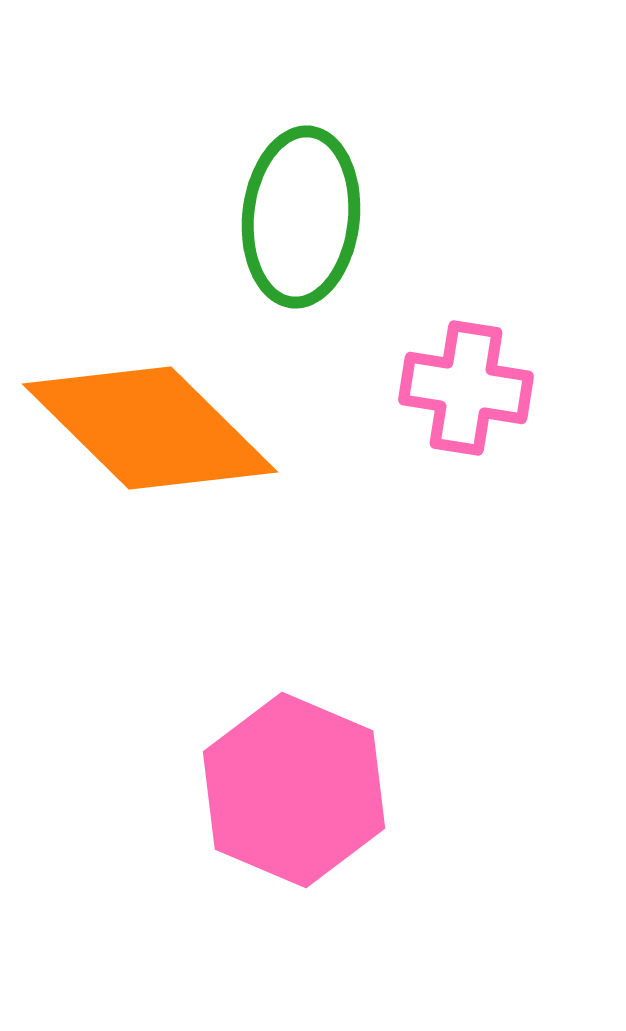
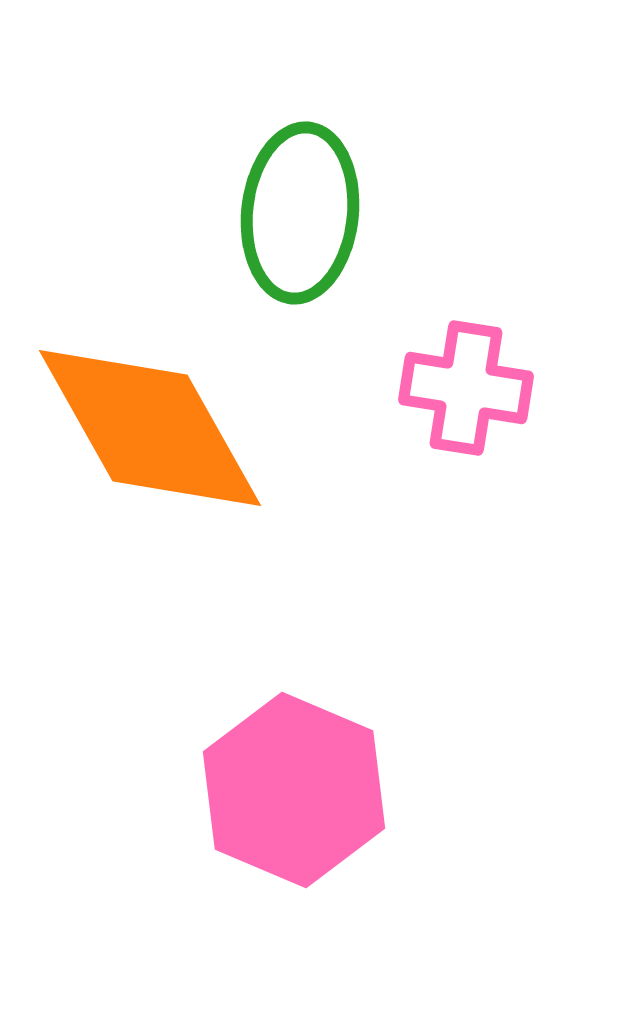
green ellipse: moved 1 px left, 4 px up
orange diamond: rotated 16 degrees clockwise
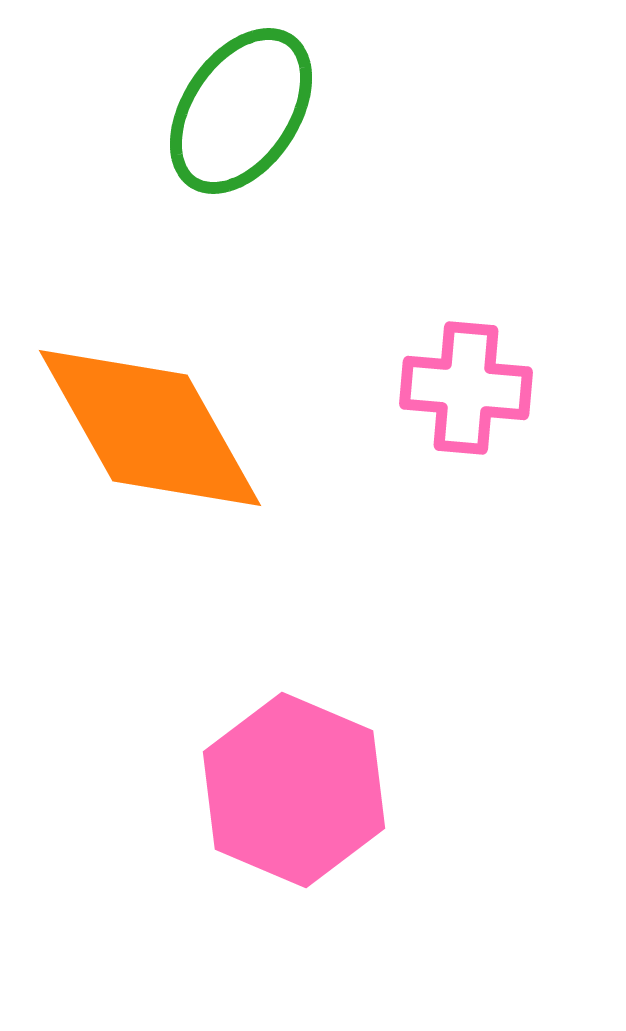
green ellipse: moved 59 px left, 102 px up; rotated 28 degrees clockwise
pink cross: rotated 4 degrees counterclockwise
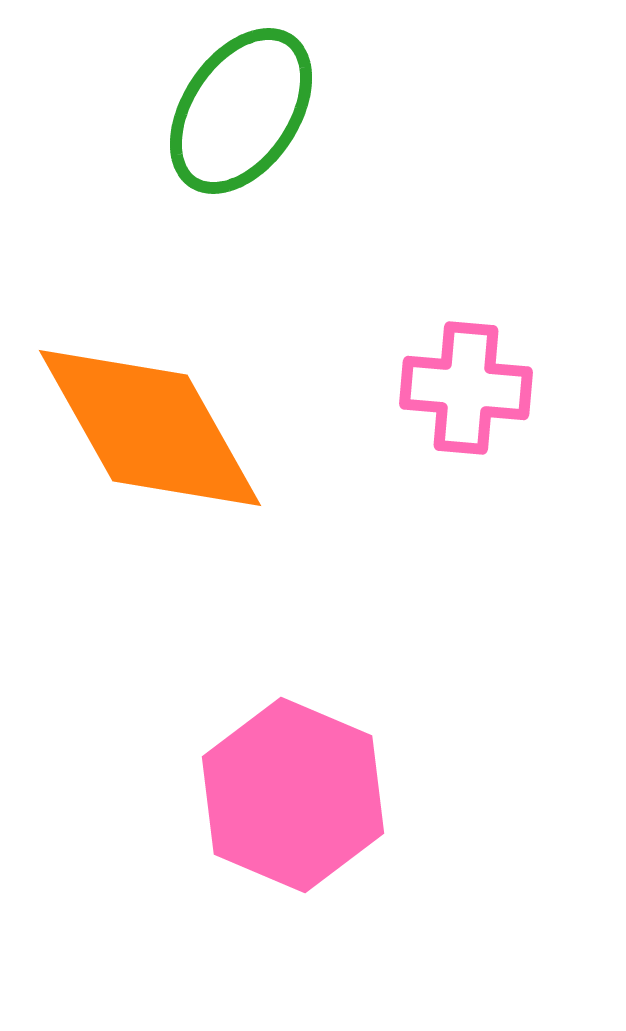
pink hexagon: moved 1 px left, 5 px down
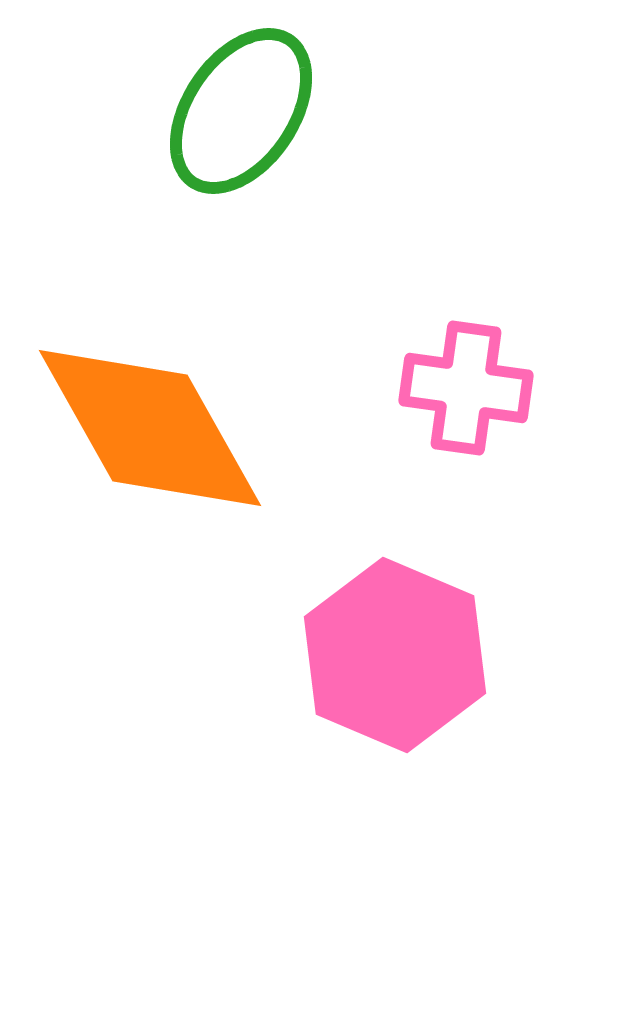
pink cross: rotated 3 degrees clockwise
pink hexagon: moved 102 px right, 140 px up
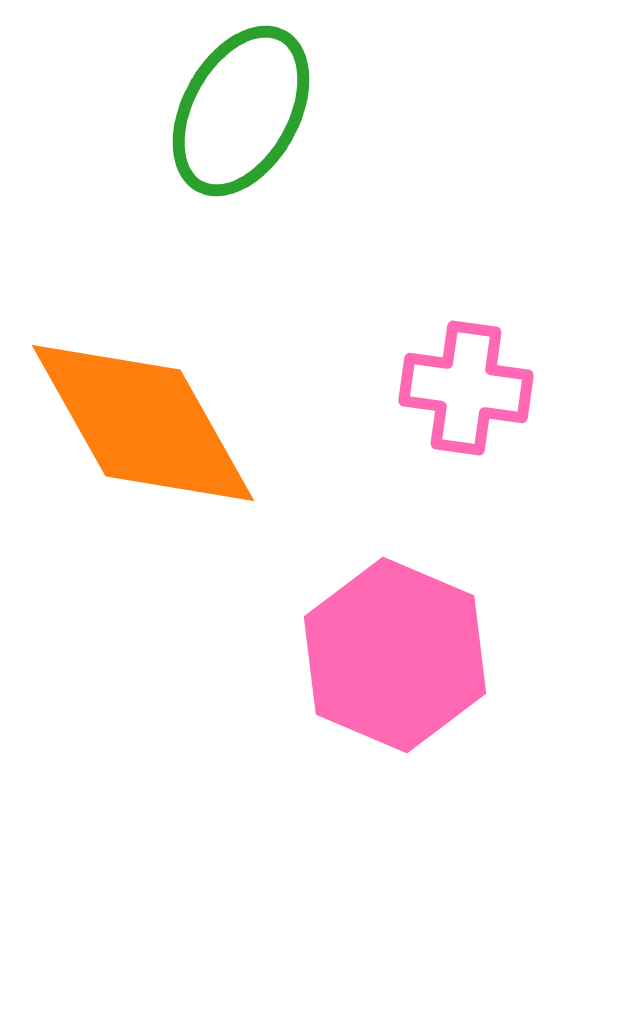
green ellipse: rotated 5 degrees counterclockwise
orange diamond: moved 7 px left, 5 px up
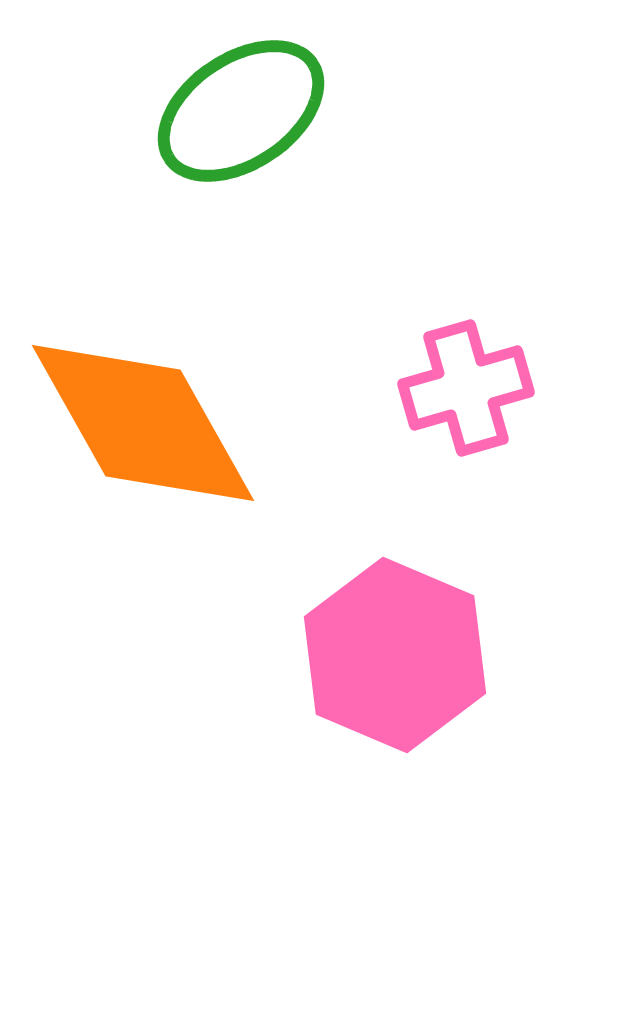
green ellipse: rotated 27 degrees clockwise
pink cross: rotated 24 degrees counterclockwise
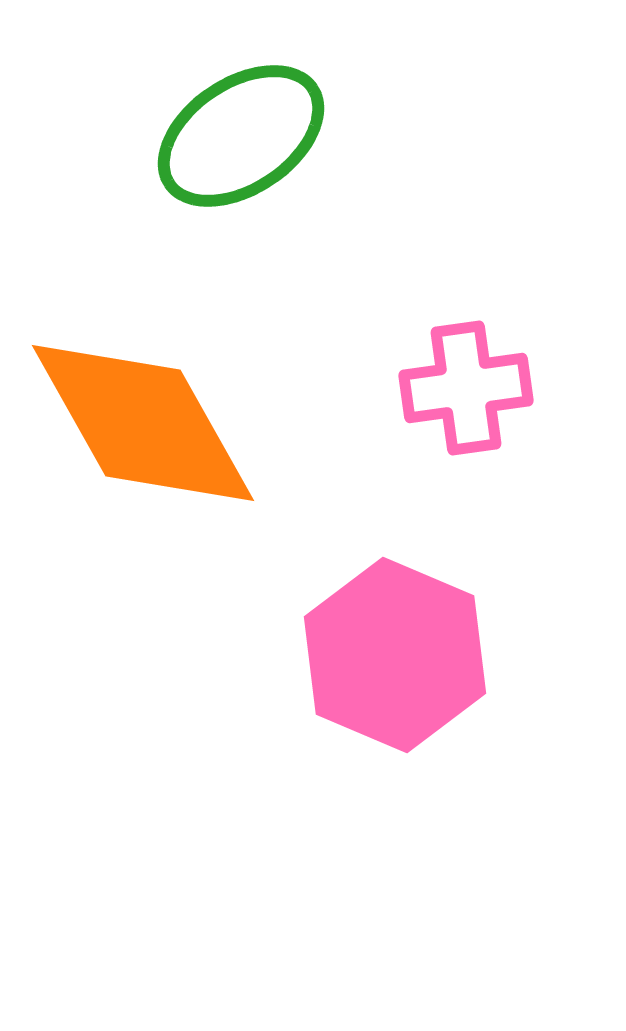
green ellipse: moved 25 px down
pink cross: rotated 8 degrees clockwise
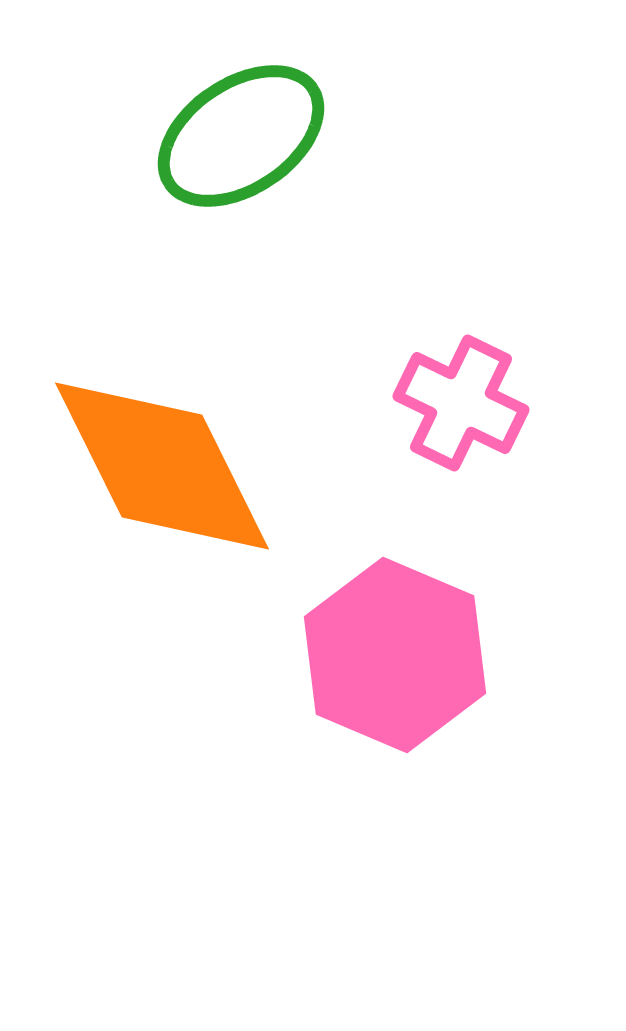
pink cross: moved 5 px left, 15 px down; rotated 34 degrees clockwise
orange diamond: moved 19 px right, 43 px down; rotated 3 degrees clockwise
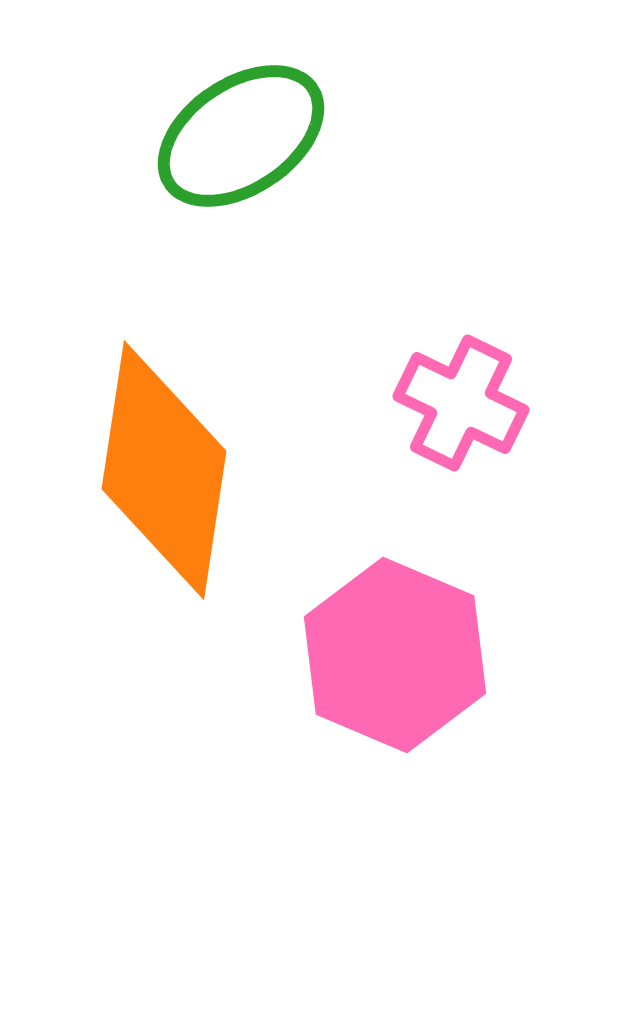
orange diamond: moved 2 px right, 4 px down; rotated 35 degrees clockwise
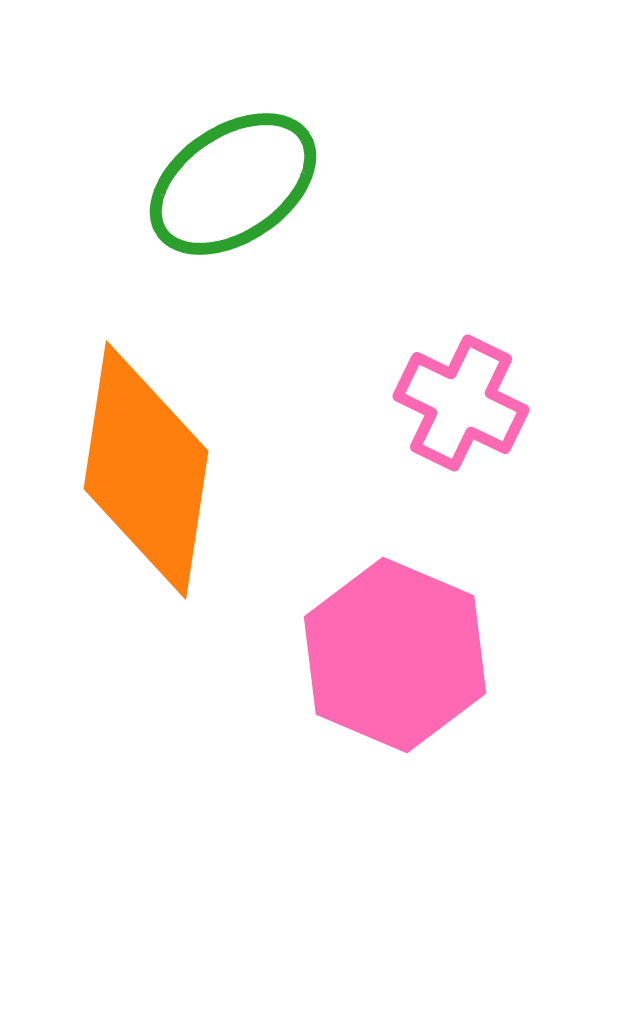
green ellipse: moved 8 px left, 48 px down
orange diamond: moved 18 px left
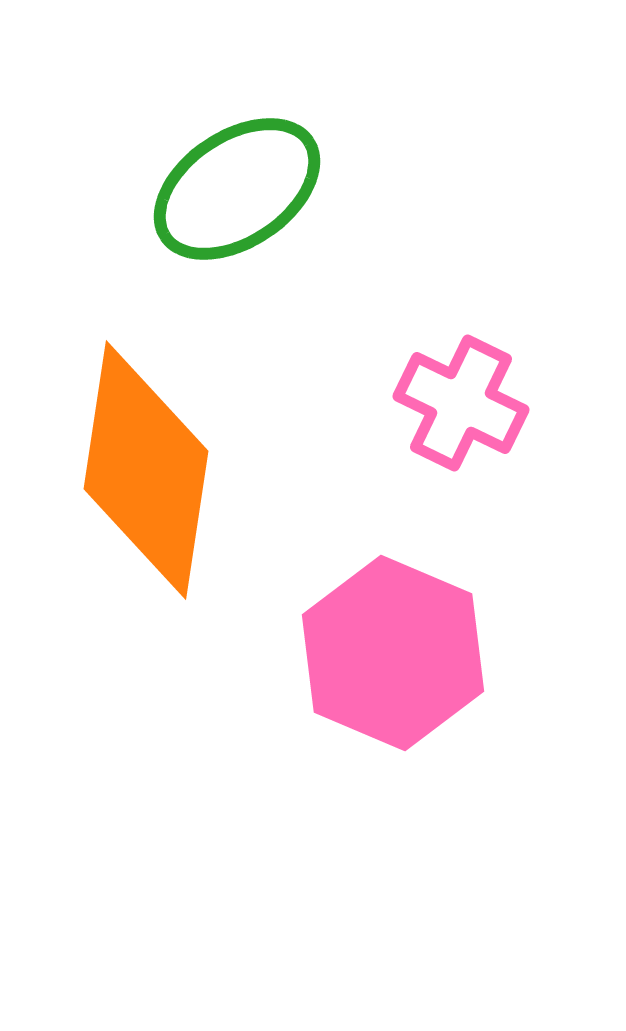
green ellipse: moved 4 px right, 5 px down
pink hexagon: moved 2 px left, 2 px up
